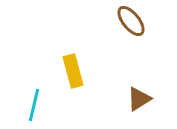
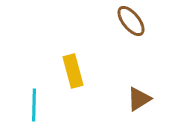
cyan line: rotated 12 degrees counterclockwise
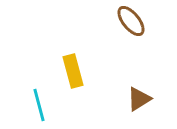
cyan line: moved 5 px right; rotated 16 degrees counterclockwise
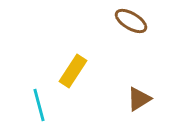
brown ellipse: rotated 20 degrees counterclockwise
yellow rectangle: rotated 48 degrees clockwise
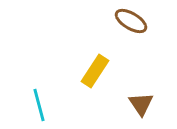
yellow rectangle: moved 22 px right
brown triangle: moved 2 px right, 5 px down; rotated 32 degrees counterclockwise
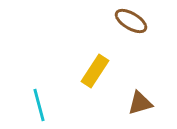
brown triangle: moved 1 px left, 1 px up; rotated 48 degrees clockwise
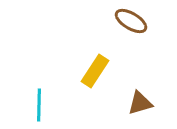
cyan line: rotated 16 degrees clockwise
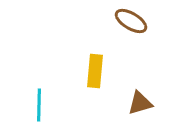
yellow rectangle: rotated 28 degrees counterclockwise
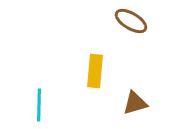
brown triangle: moved 5 px left
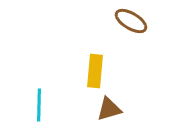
brown triangle: moved 26 px left, 6 px down
